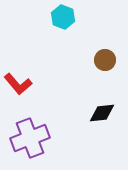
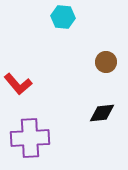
cyan hexagon: rotated 15 degrees counterclockwise
brown circle: moved 1 px right, 2 px down
purple cross: rotated 18 degrees clockwise
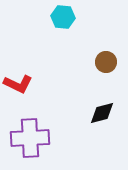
red L-shape: rotated 24 degrees counterclockwise
black diamond: rotated 8 degrees counterclockwise
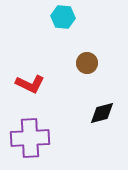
brown circle: moved 19 px left, 1 px down
red L-shape: moved 12 px right
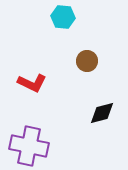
brown circle: moved 2 px up
red L-shape: moved 2 px right, 1 px up
purple cross: moved 1 px left, 8 px down; rotated 15 degrees clockwise
